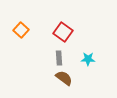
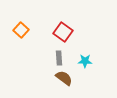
cyan star: moved 3 px left, 2 px down
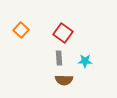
red square: moved 1 px down
brown semicircle: moved 2 px down; rotated 144 degrees clockwise
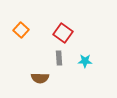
brown semicircle: moved 24 px left, 2 px up
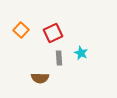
red square: moved 10 px left; rotated 30 degrees clockwise
cyan star: moved 4 px left, 8 px up; rotated 24 degrees clockwise
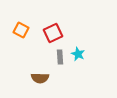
orange square: rotated 14 degrees counterclockwise
cyan star: moved 3 px left, 1 px down
gray rectangle: moved 1 px right, 1 px up
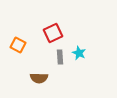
orange square: moved 3 px left, 15 px down
cyan star: moved 1 px right, 1 px up
brown semicircle: moved 1 px left
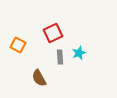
cyan star: rotated 24 degrees clockwise
brown semicircle: rotated 60 degrees clockwise
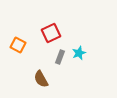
red square: moved 2 px left
gray rectangle: rotated 24 degrees clockwise
brown semicircle: moved 2 px right, 1 px down
